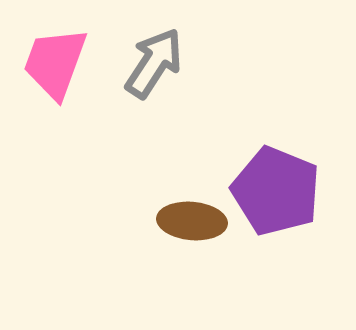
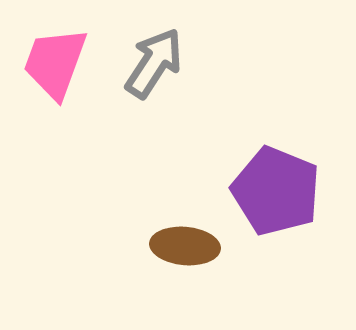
brown ellipse: moved 7 px left, 25 px down
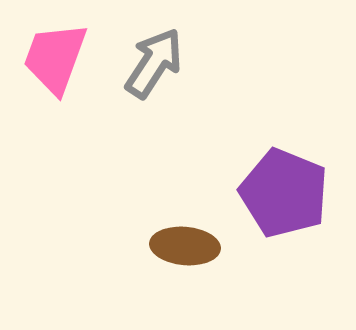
pink trapezoid: moved 5 px up
purple pentagon: moved 8 px right, 2 px down
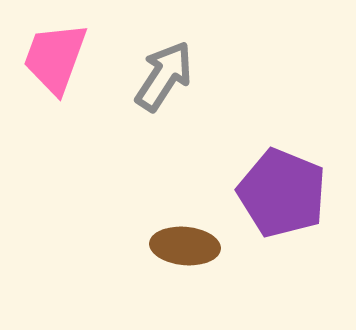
gray arrow: moved 10 px right, 13 px down
purple pentagon: moved 2 px left
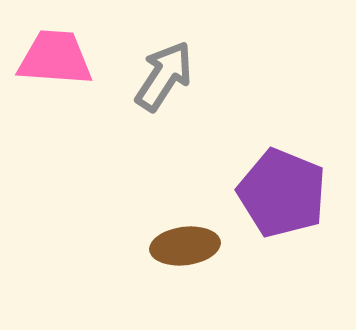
pink trapezoid: rotated 74 degrees clockwise
brown ellipse: rotated 12 degrees counterclockwise
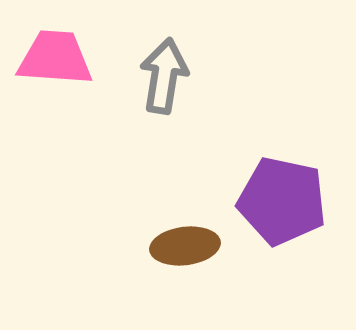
gray arrow: rotated 24 degrees counterclockwise
purple pentagon: moved 8 px down; rotated 10 degrees counterclockwise
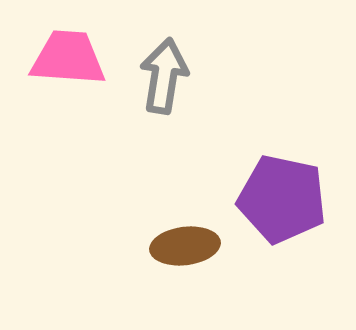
pink trapezoid: moved 13 px right
purple pentagon: moved 2 px up
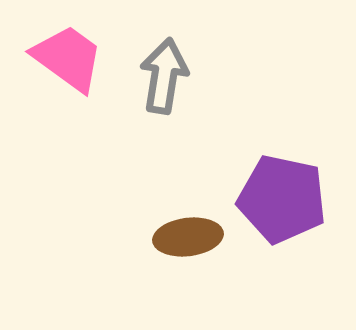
pink trapezoid: rotated 32 degrees clockwise
brown ellipse: moved 3 px right, 9 px up
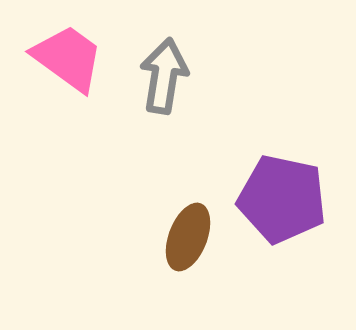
brown ellipse: rotated 62 degrees counterclockwise
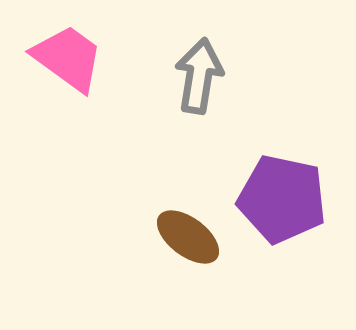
gray arrow: moved 35 px right
brown ellipse: rotated 74 degrees counterclockwise
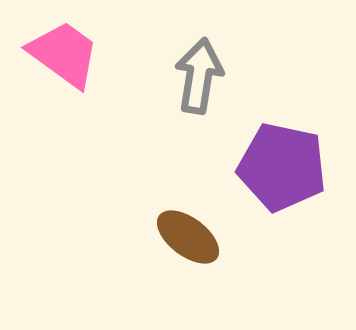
pink trapezoid: moved 4 px left, 4 px up
purple pentagon: moved 32 px up
